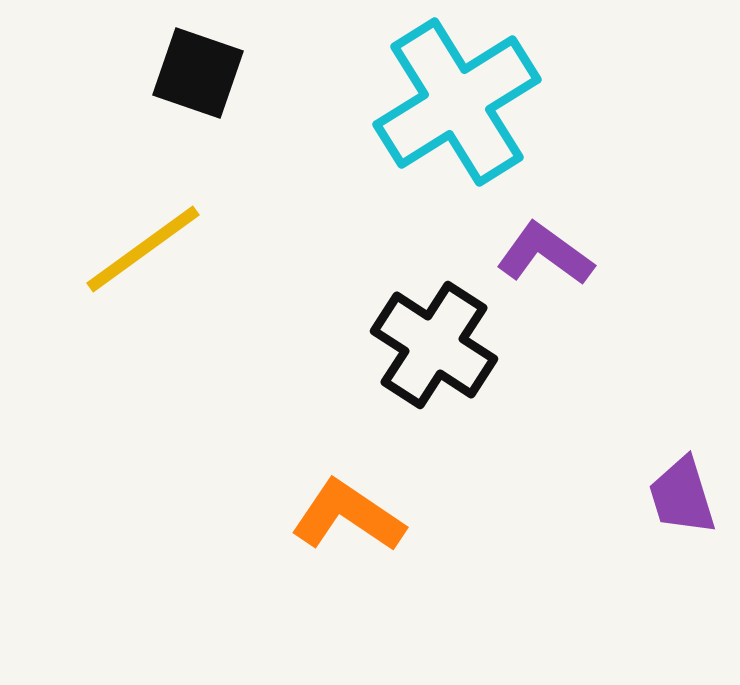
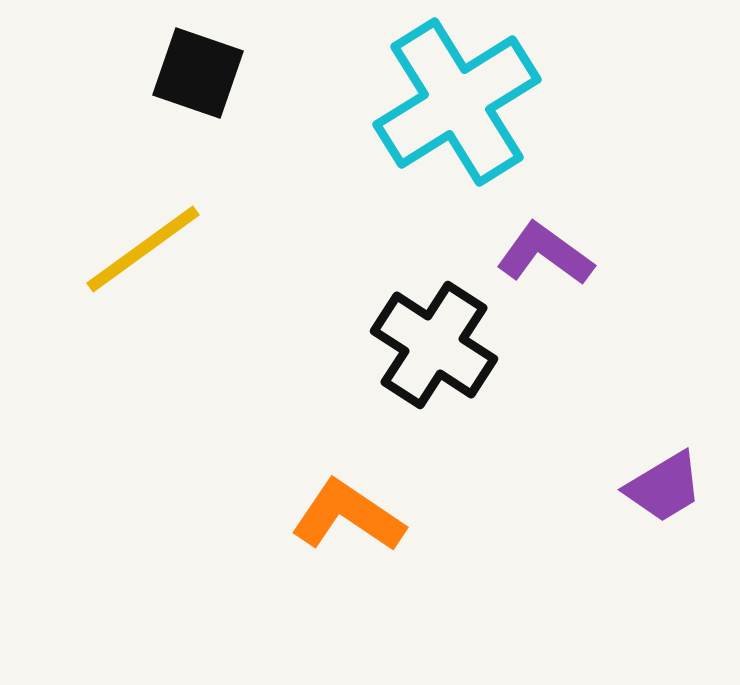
purple trapezoid: moved 18 px left, 9 px up; rotated 104 degrees counterclockwise
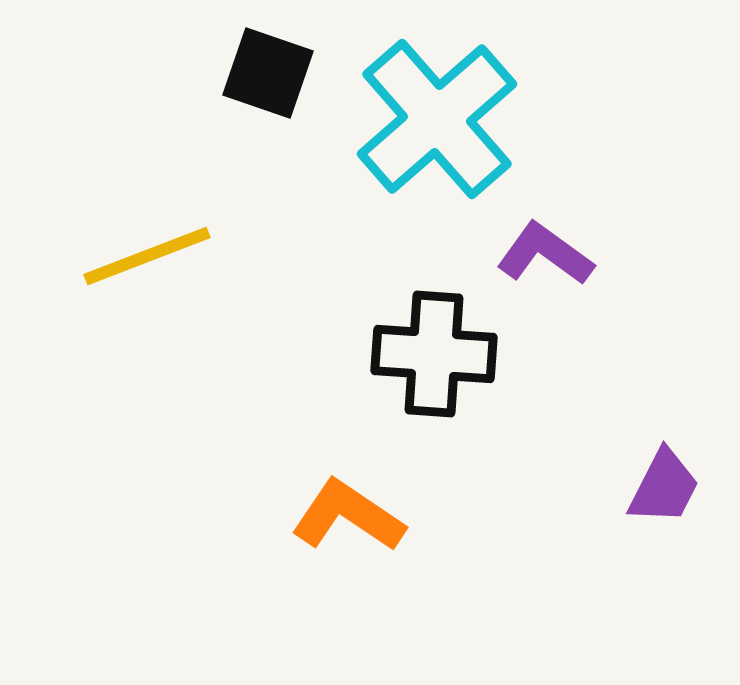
black square: moved 70 px right
cyan cross: moved 20 px left, 17 px down; rotated 9 degrees counterclockwise
yellow line: moved 4 px right, 7 px down; rotated 15 degrees clockwise
black cross: moved 9 px down; rotated 29 degrees counterclockwise
purple trapezoid: rotated 32 degrees counterclockwise
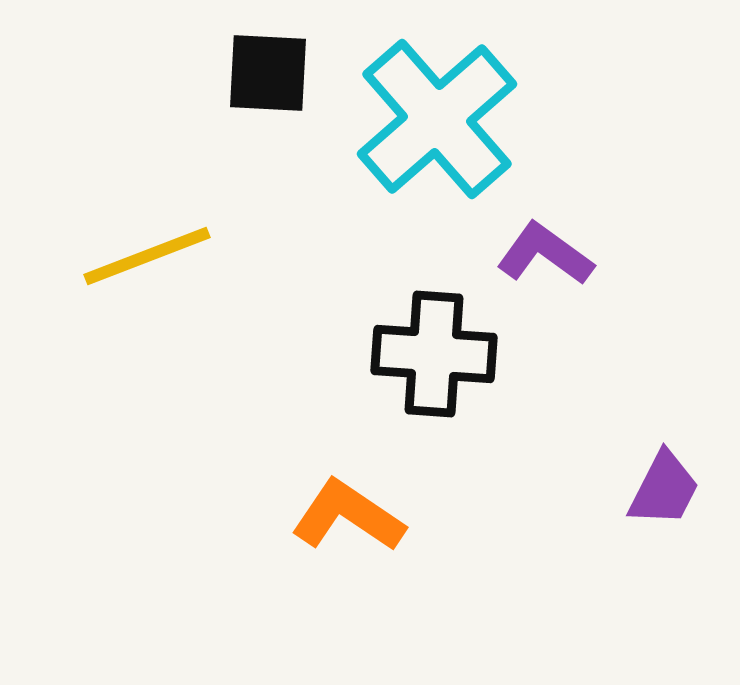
black square: rotated 16 degrees counterclockwise
purple trapezoid: moved 2 px down
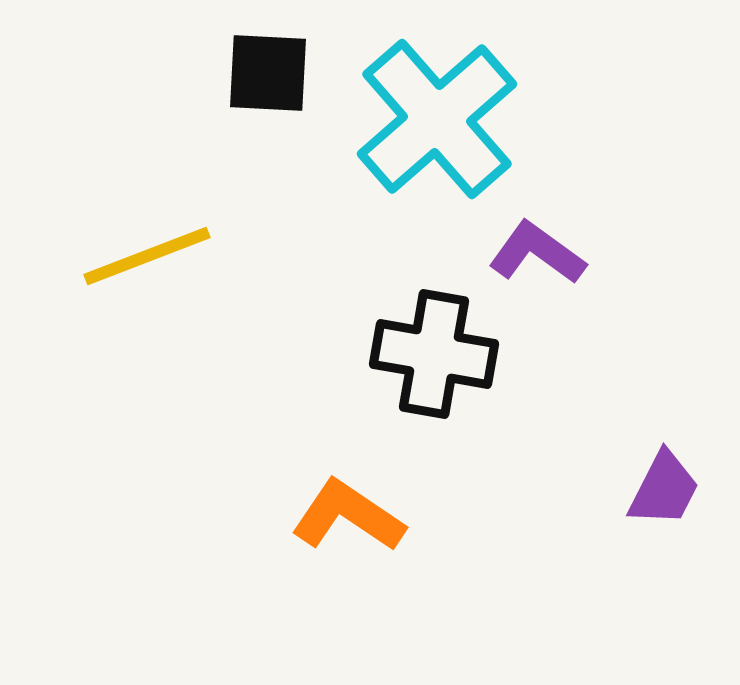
purple L-shape: moved 8 px left, 1 px up
black cross: rotated 6 degrees clockwise
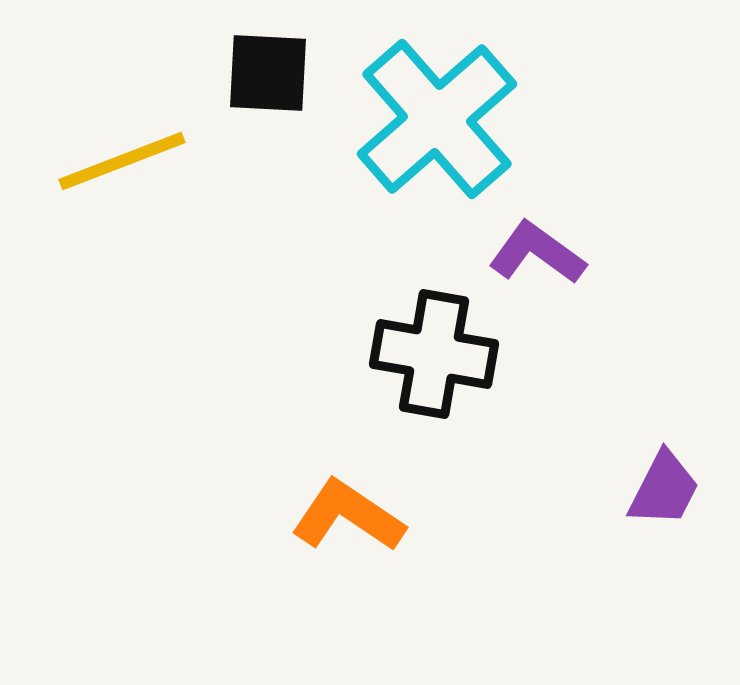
yellow line: moved 25 px left, 95 px up
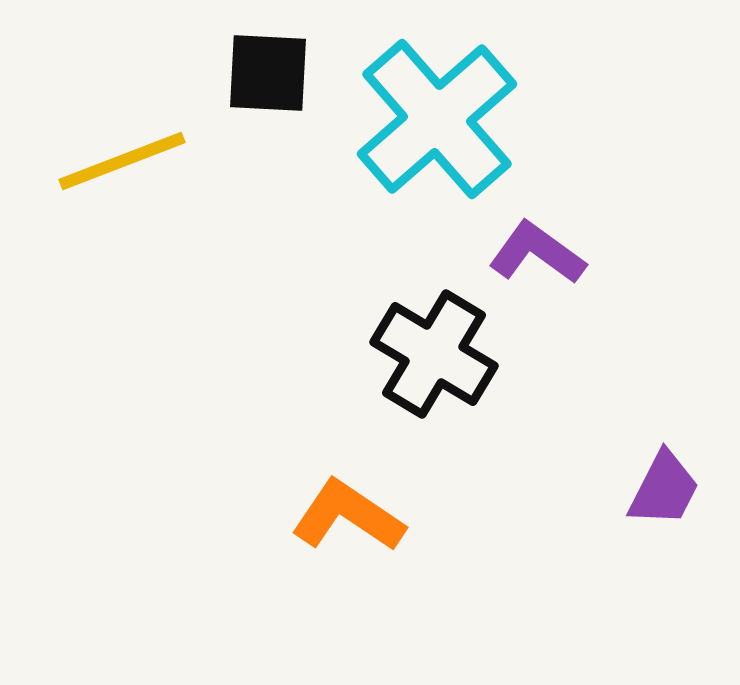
black cross: rotated 21 degrees clockwise
